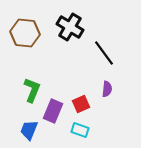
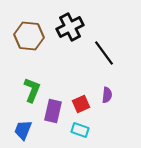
black cross: rotated 32 degrees clockwise
brown hexagon: moved 4 px right, 3 px down
purple semicircle: moved 6 px down
purple rectangle: rotated 10 degrees counterclockwise
blue trapezoid: moved 6 px left
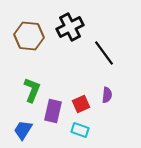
blue trapezoid: rotated 10 degrees clockwise
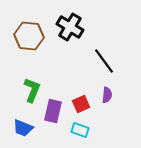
black cross: rotated 32 degrees counterclockwise
black line: moved 8 px down
blue trapezoid: moved 2 px up; rotated 100 degrees counterclockwise
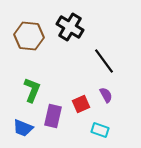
purple semicircle: moved 1 px left; rotated 35 degrees counterclockwise
purple rectangle: moved 5 px down
cyan rectangle: moved 20 px right
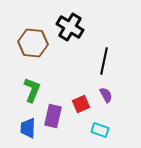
brown hexagon: moved 4 px right, 7 px down
black line: rotated 48 degrees clockwise
blue trapezoid: moved 5 px right; rotated 70 degrees clockwise
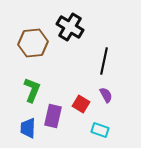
brown hexagon: rotated 12 degrees counterclockwise
red square: rotated 36 degrees counterclockwise
